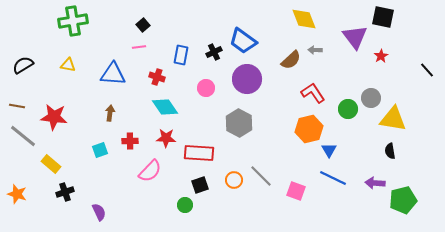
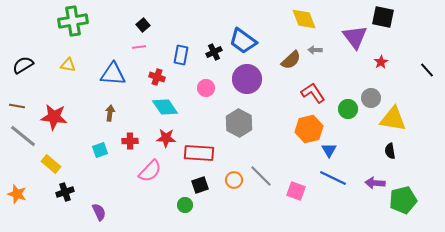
red star at (381, 56): moved 6 px down
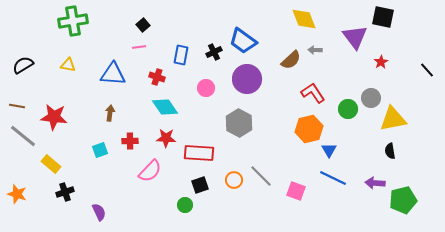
yellow triangle at (393, 119): rotated 20 degrees counterclockwise
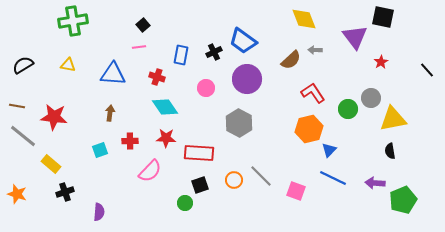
blue triangle at (329, 150): rotated 14 degrees clockwise
green pentagon at (403, 200): rotated 8 degrees counterclockwise
green circle at (185, 205): moved 2 px up
purple semicircle at (99, 212): rotated 30 degrees clockwise
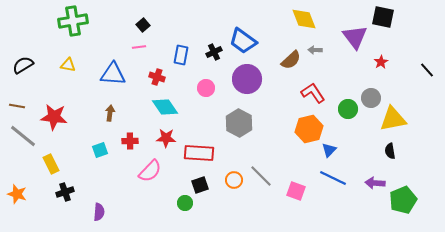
yellow rectangle at (51, 164): rotated 24 degrees clockwise
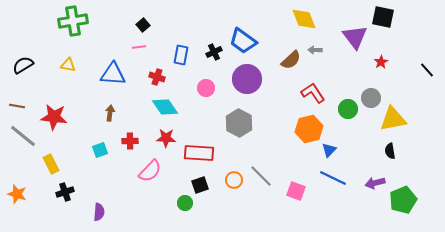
purple arrow at (375, 183): rotated 18 degrees counterclockwise
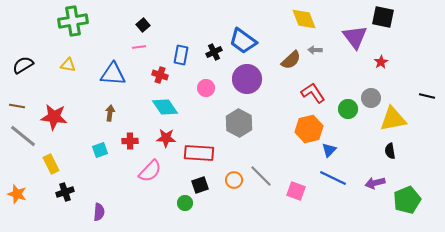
black line at (427, 70): moved 26 px down; rotated 35 degrees counterclockwise
red cross at (157, 77): moved 3 px right, 2 px up
green pentagon at (403, 200): moved 4 px right
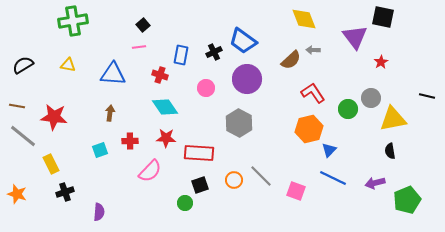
gray arrow at (315, 50): moved 2 px left
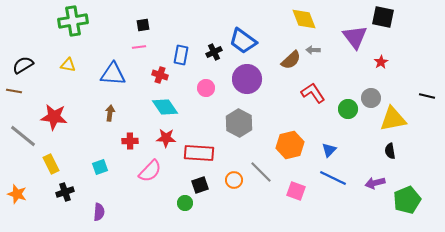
black square at (143, 25): rotated 32 degrees clockwise
brown line at (17, 106): moved 3 px left, 15 px up
orange hexagon at (309, 129): moved 19 px left, 16 px down
cyan square at (100, 150): moved 17 px down
gray line at (261, 176): moved 4 px up
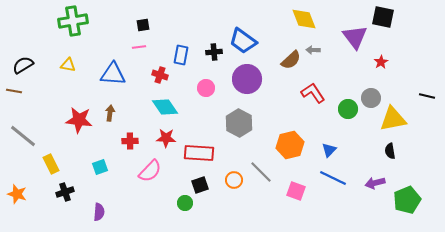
black cross at (214, 52): rotated 21 degrees clockwise
red star at (54, 117): moved 25 px right, 3 px down
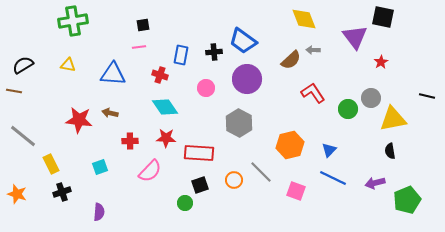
brown arrow at (110, 113): rotated 84 degrees counterclockwise
black cross at (65, 192): moved 3 px left
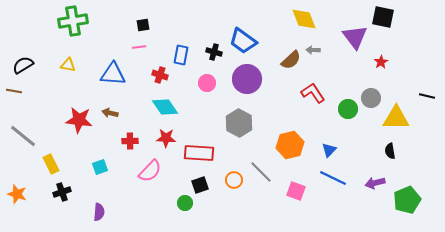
black cross at (214, 52): rotated 21 degrees clockwise
pink circle at (206, 88): moved 1 px right, 5 px up
yellow triangle at (393, 119): moved 3 px right, 1 px up; rotated 12 degrees clockwise
